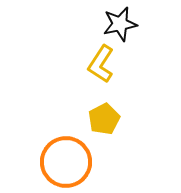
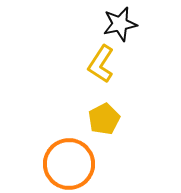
orange circle: moved 3 px right, 2 px down
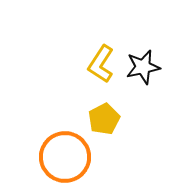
black star: moved 23 px right, 43 px down
orange circle: moved 4 px left, 7 px up
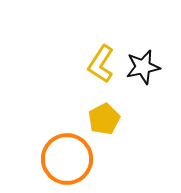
orange circle: moved 2 px right, 2 px down
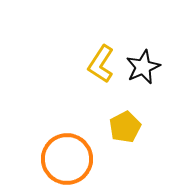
black star: rotated 12 degrees counterclockwise
yellow pentagon: moved 21 px right, 8 px down
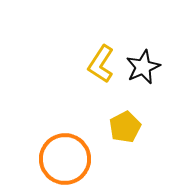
orange circle: moved 2 px left
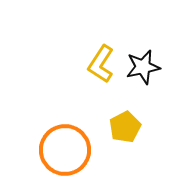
black star: rotated 12 degrees clockwise
orange circle: moved 9 px up
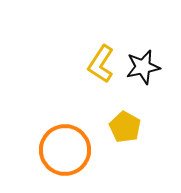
yellow pentagon: rotated 16 degrees counterclockwise
